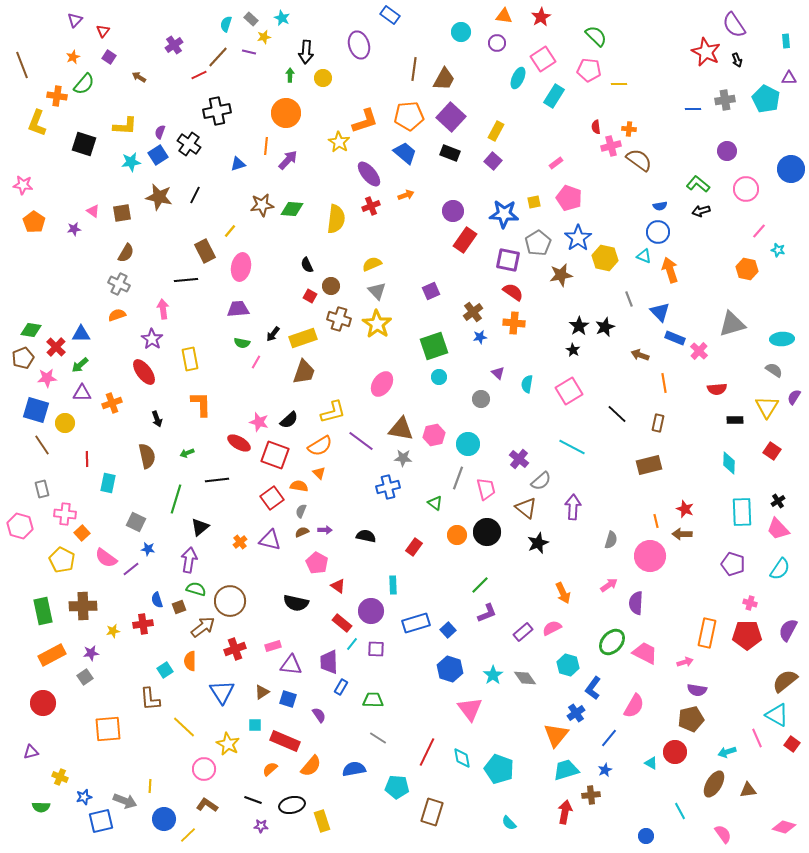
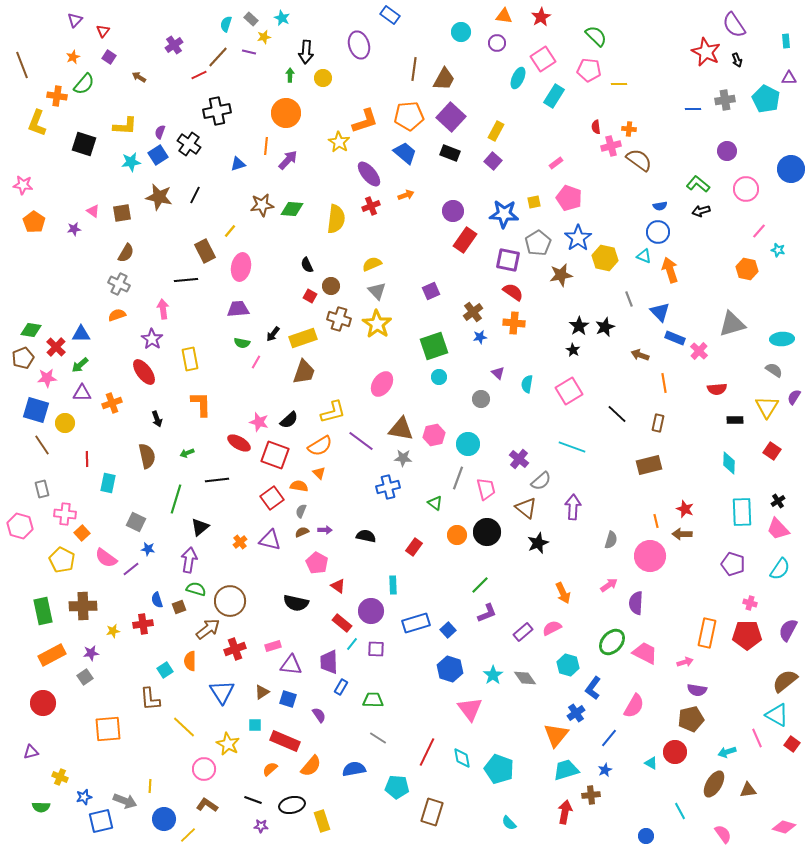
cyan line at (572, 447): rotated 8 degrees counterclockwise
brown arrow at (203, 627): moved 5 px right, 2 px down
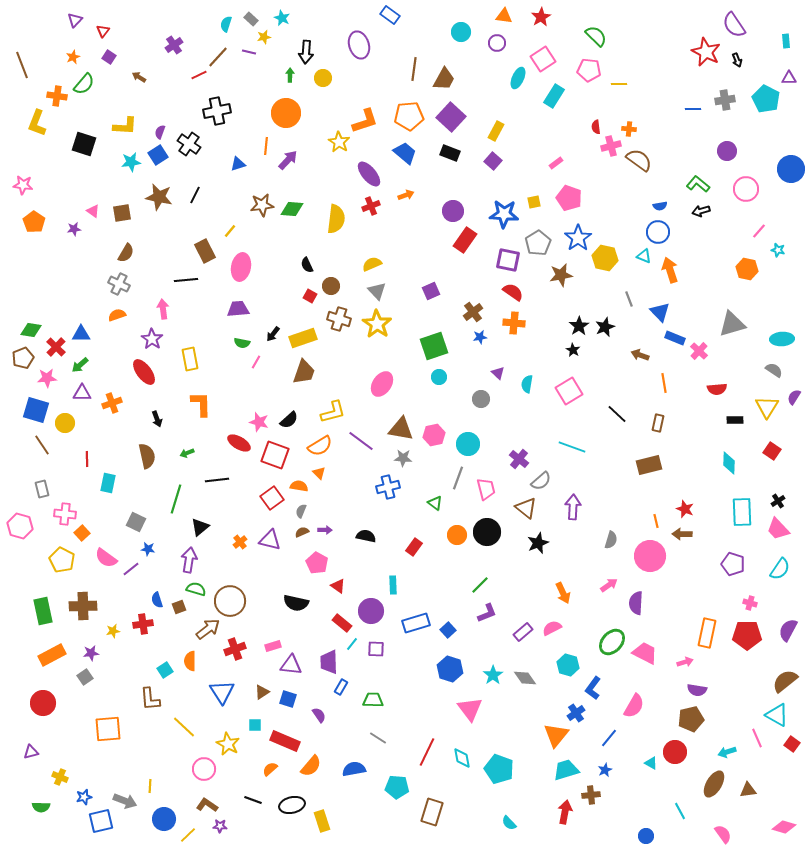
purple star at (261, 826): moved 41 px left
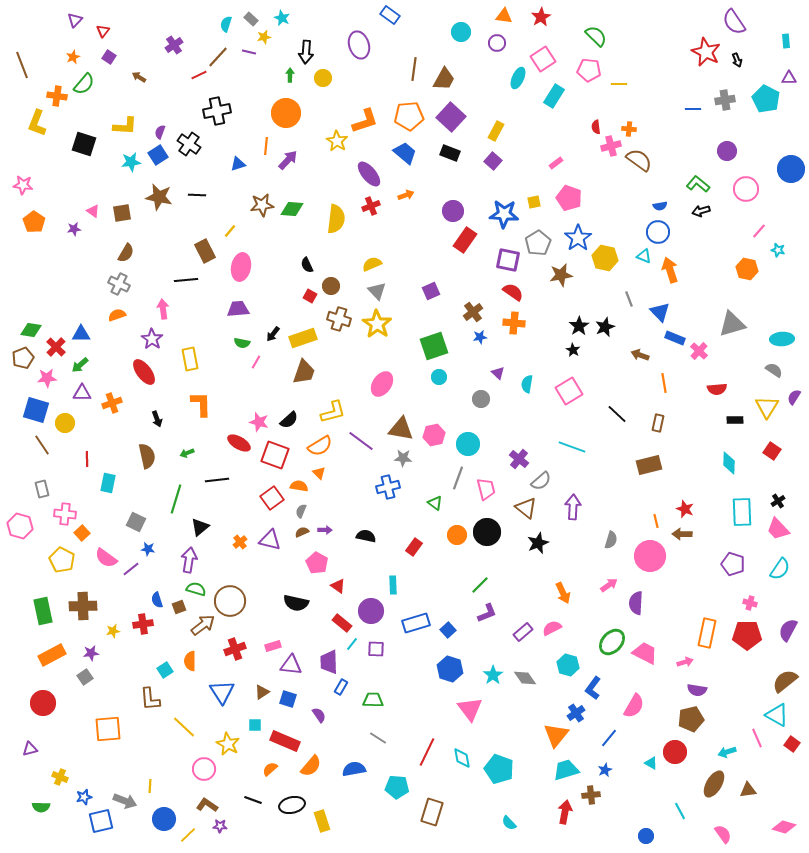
purple semicircle at (734, 25): moved 3 px up
yellow star at (339, 142): moved 2 px left, 1 px up
black line at (195, 195): moved 2 px right; rotated 66 degrees clockwise
brown arrow at (208, 629): moved 5 px left, 4 px up
purple triangle at (31, 752): moved 1 px left, 3 px up
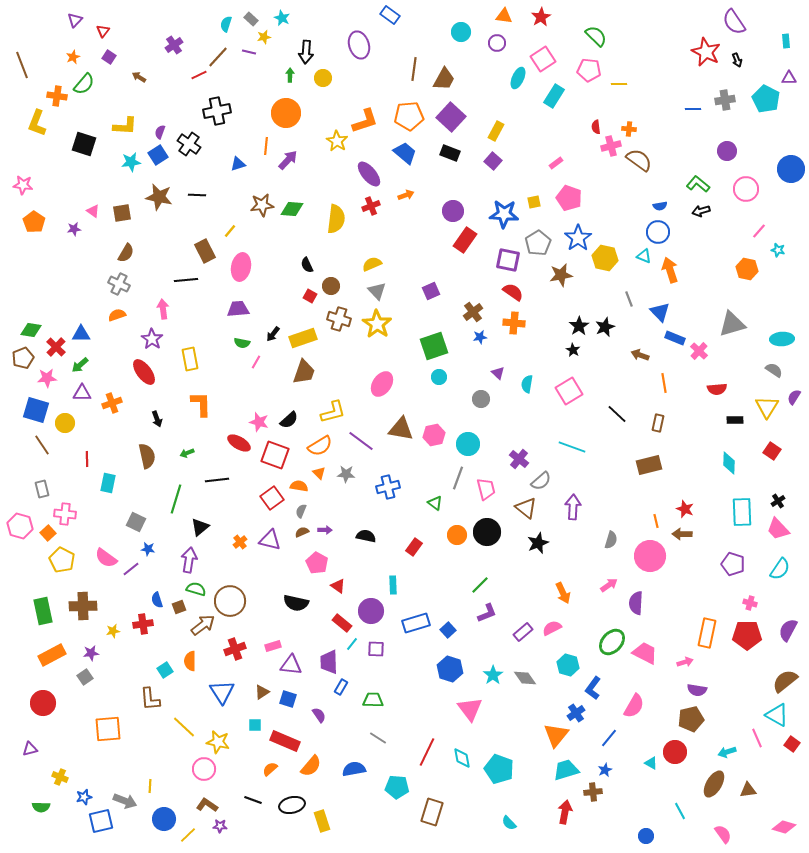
gray star at (403, 458): moved 57 px left, 16 px down
orange square at (82, 533): moved 34 px left
yellow star at (228, 744): moved 10 px left, 2 px up; rotated 15 degrees counterclockwise
brown cross at (591, 795): moved 2 px right, 3 px up
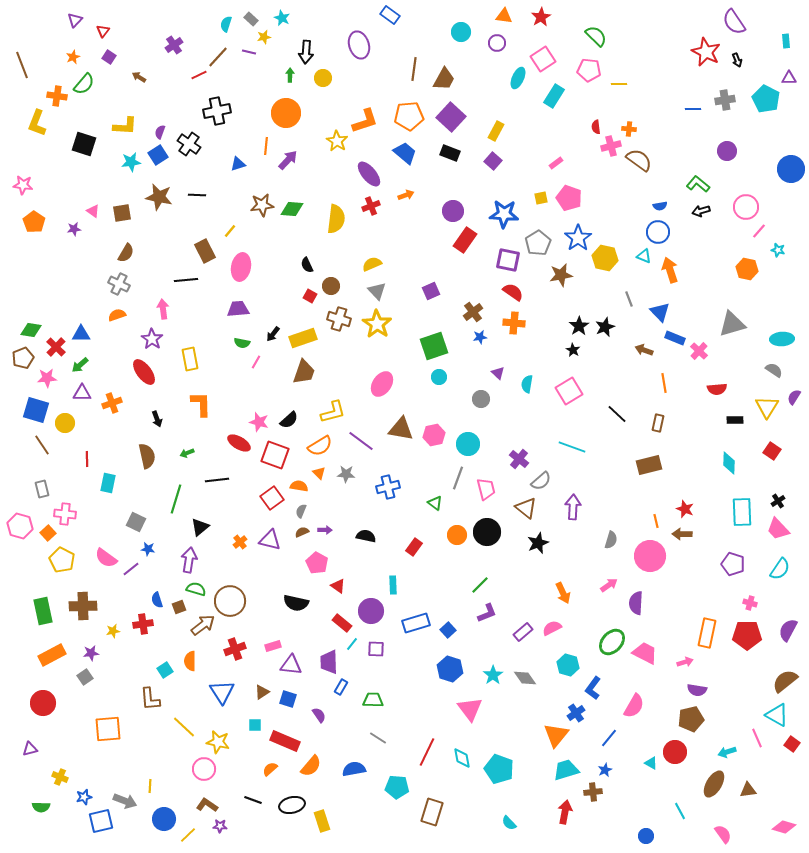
pink circle at (746, 189): moved 18 px down
yellow square at (534, 202): moved 7 px right, 4 px up
brown arrow at (640, 355): moved 4 px right, 5 px up
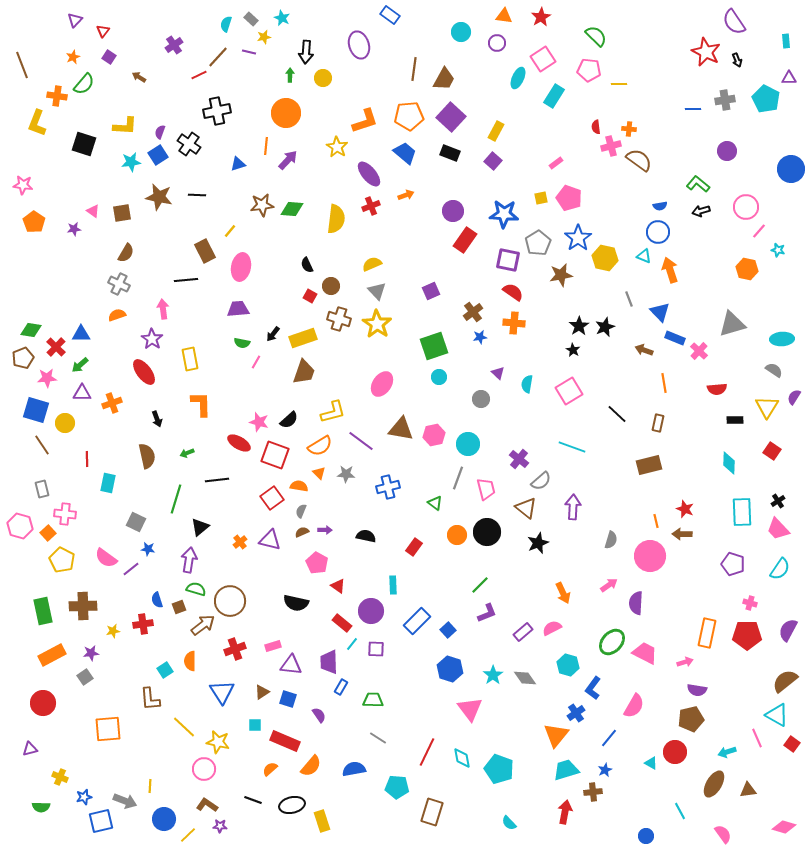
yellow star at (337, 141): moved 6 px down
blue rectangle at (416, 623): moved 1 px right, 2 px up; rotated 28 degrees counterclockwise
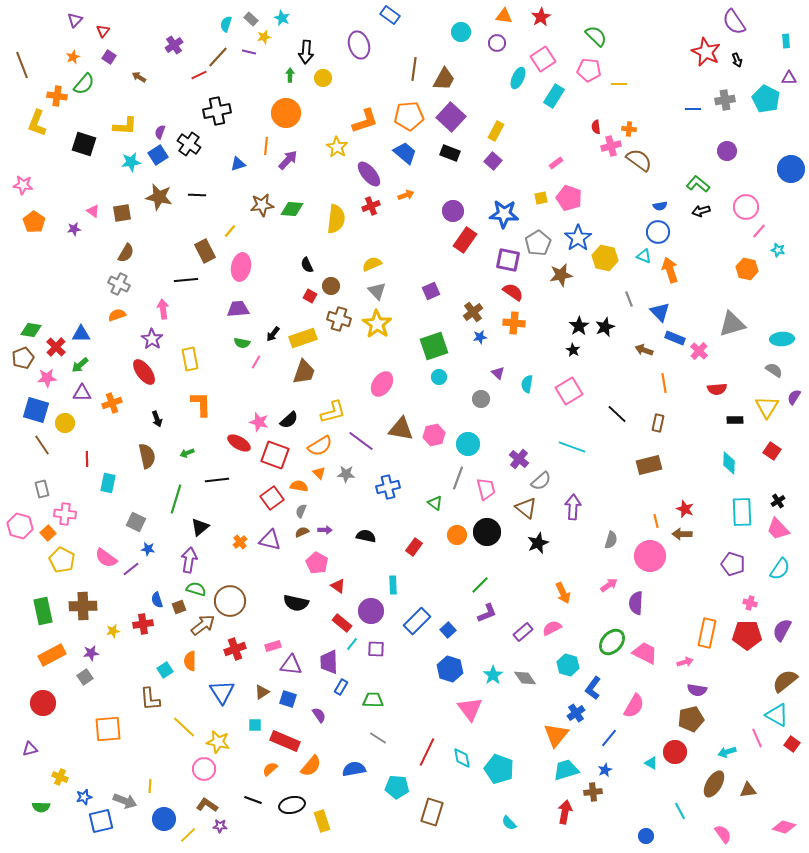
purple semicircle at (788, 630): moved 6 px left
